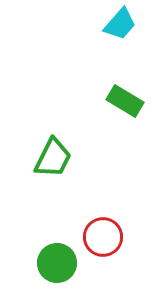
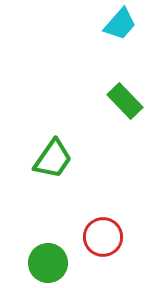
green rectangle: rotated 15 degrees clockwise
green trapezoid: moved 1 px down; rotated 9 degrees clockwise
green circle: moved 9 px left
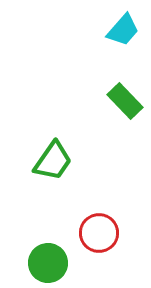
cyan trapezoid: moved 3 px right, 6 px down
green trapezoid: moved 2 px down
red circle: moved 4 px left, 4 px up
